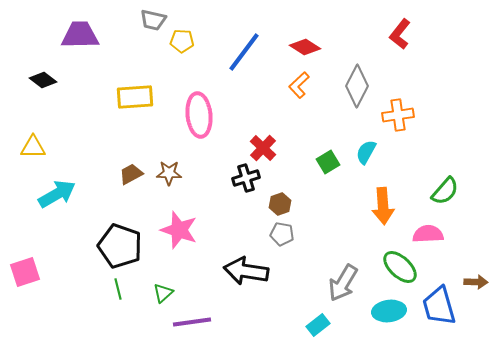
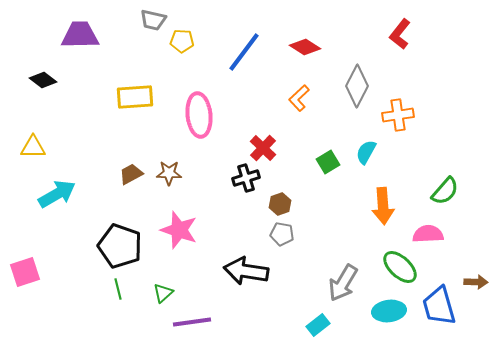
orange L-shape: moved 13 px down
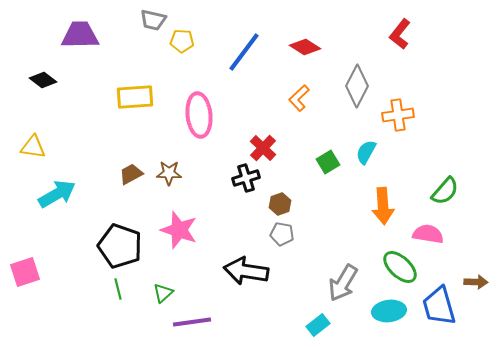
yellow triangle: rotated 8 degrees clockwise
pink semicircle: rotated 12 degrees clockwise
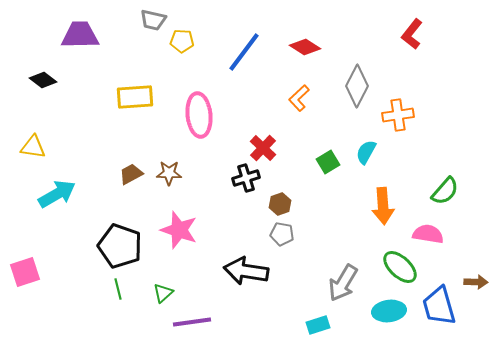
red L-shape: moved 12 px right
cyan rectangle: rotated 20 degrees clockwise
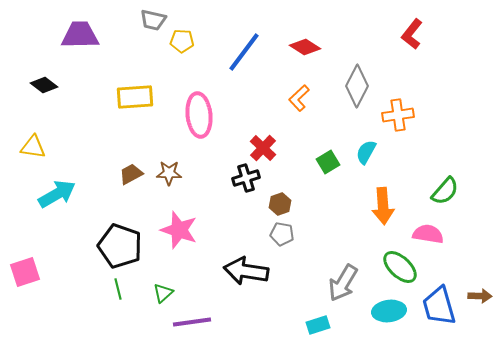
black diamond: moved 1 px right, 5 px down
brown arrow: moved 4 px right, 14 px down
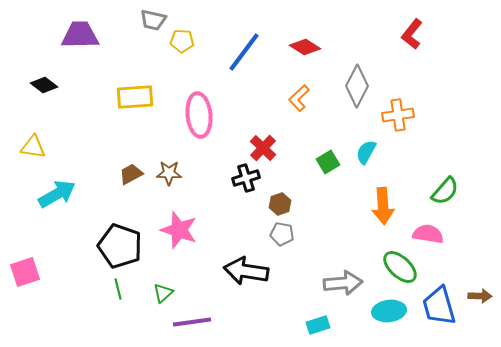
gray arrow: rotated 126 degrees counterclockwise
